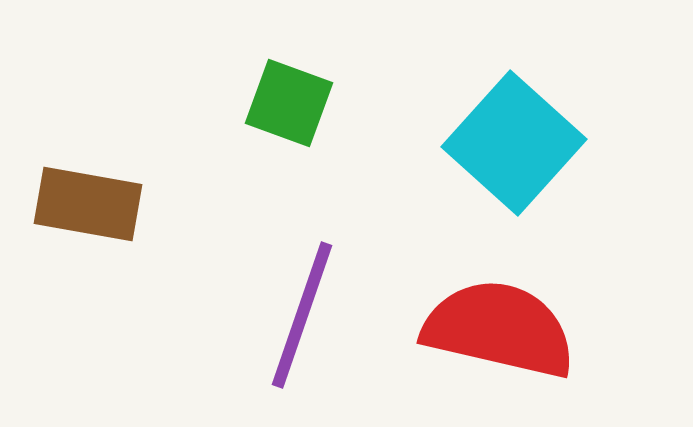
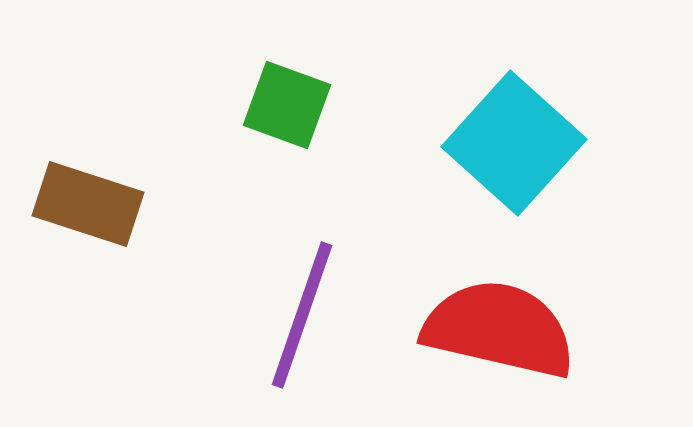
green square: moved 2 px left, 2 px down
brown rectangle: rotated 8 degrees clockwise
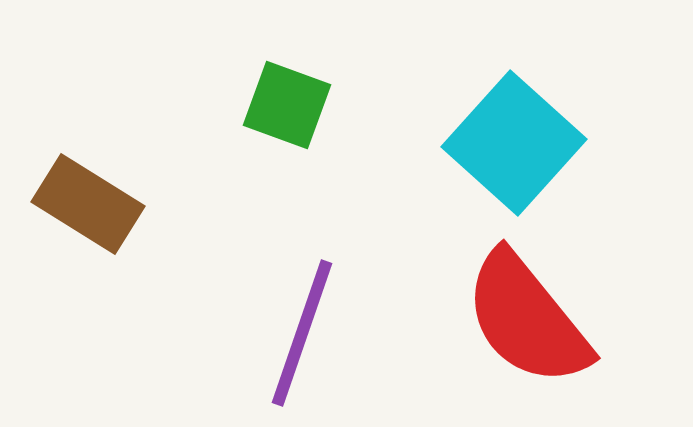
brown rectangle: rotated 14 degrees clockwise
purple line: moved 18 px down
red semicircle: moved 28 px right, 10 px up; rotated 142 degrees counterclockwise
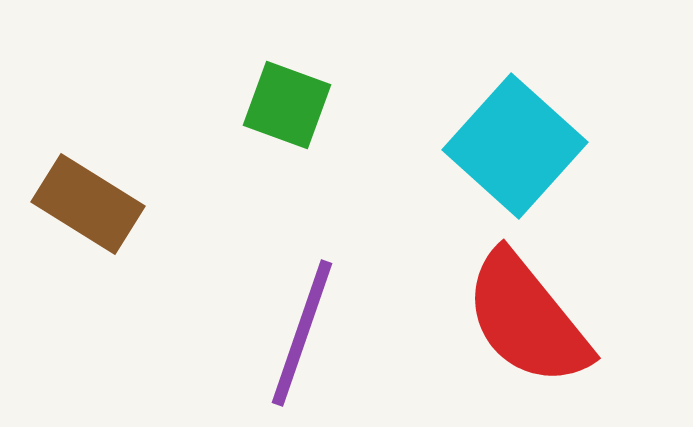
cyan square: moved 1 px right, 3 px down
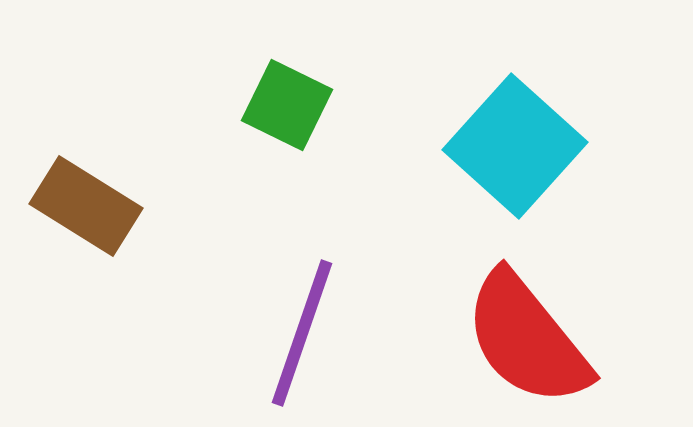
green square: rotated 6 degrees clockwise
brown rectangle: moved 2 px left, 2 px down
red semicircle: moved 20 px down
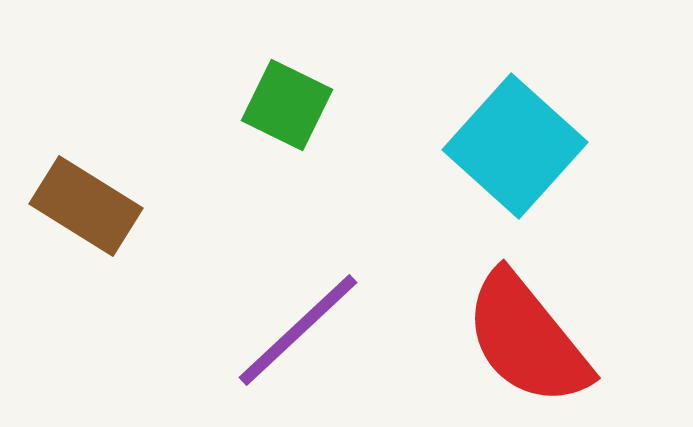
purple line: moved 4 px left, 3 px up; rotated 28 degrees clockwise
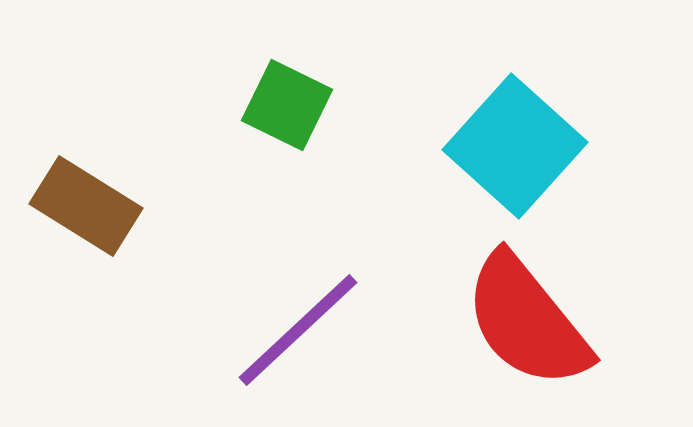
red semicircle: moved 18 px up
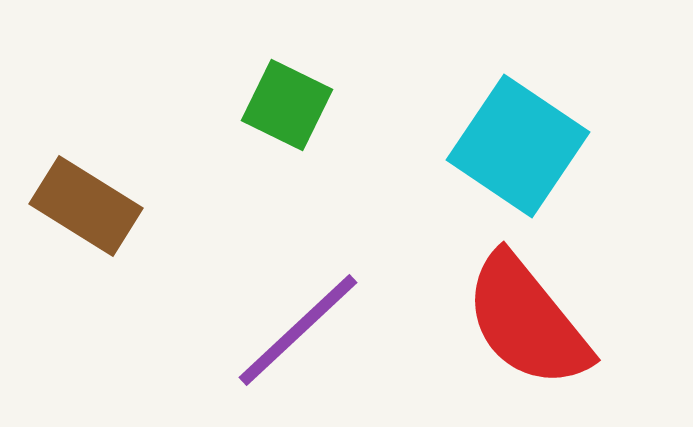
cyan square: moved 3 px right; rotated 8 degrees counterclockwise
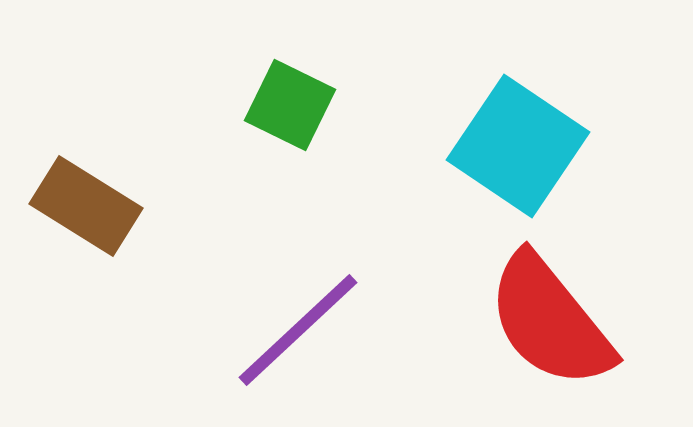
green square: moved 3 px right
red semicircle: moved 23 px right
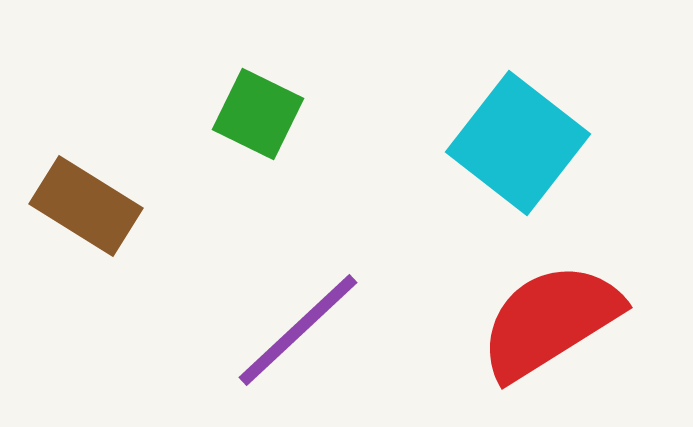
green square: moved 32 px left, 9 px down
cyan square: moved 3 px up; rotated 4 degrees clockwise
red semicircle: rotated 97 degrees clockwise
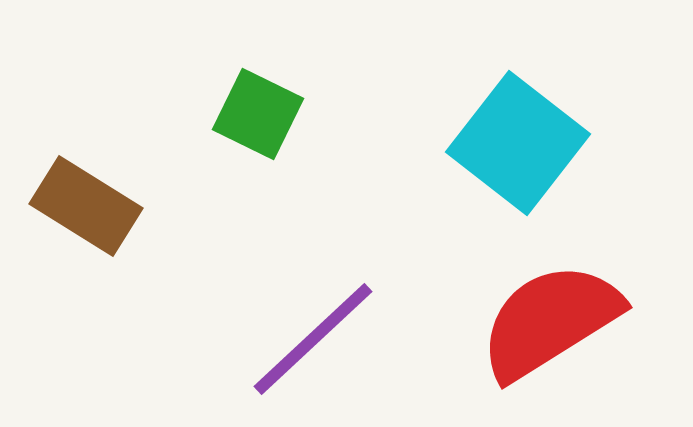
purple line: moved 15 px right, 9 px down
